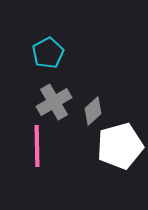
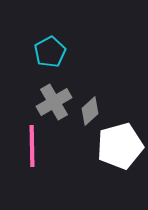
cyan pentagon: moved 2 px right, 1 px up
gray diamond: moved 3 px left
pink line: moved 5 px left
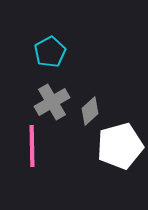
gray cross: moved 2 px left
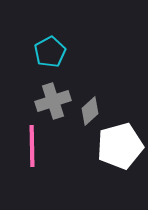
gray cross: moved 1 px right, 1 px up; rotated 12 degrees clockwise
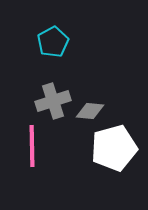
cyan pentagon: moved 3 px right, 10 px up
gray diamond: rotated 48 degrees clockwise
white pentagon: moved 6 px left, 2 px down
